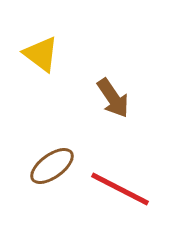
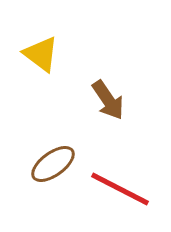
brown arrow: moved 5 px left, 2 px down
brown ellipse: moved 1 px right, 2 px up
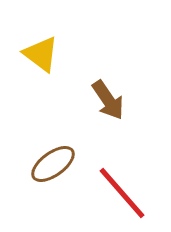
red line: moved 2 px right, 4 px down; rotated 22 degrees clockwise
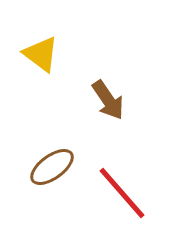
brown ellipse: moved 1 px left, 3 px down
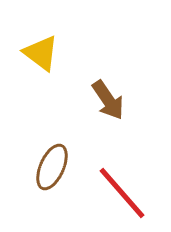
yellow triangle: moved 1 px up
brown ellipse: rotated 30 degrees counterclockwise
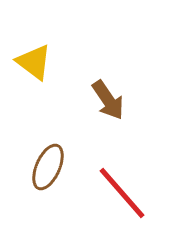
yellow triangle: moved 7 px left, 9 px down
brown ellipse: moved 4 px left
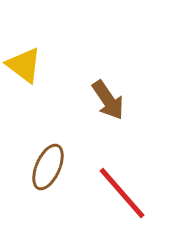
yellow triangle: moved 10 px left, 3 px down
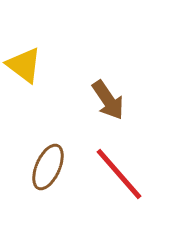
red line: moved 3 px left, 19 px up
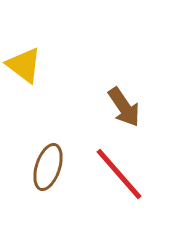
brown arrow: moved 16 px right, 7 px down
brown ellipse: rotated 6 degrees counterclockwise
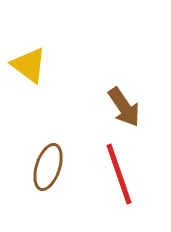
yellow triangle: moved 5 px right
red line: rotated 22 degrees clockwise
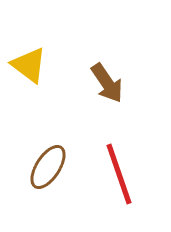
brown arrow: moved 17 px left, 24 px up
brown ellipse: rotated 15 degrees clockwise
